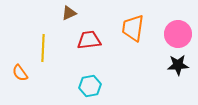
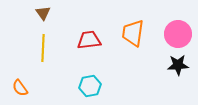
brown triangle: moved 26 px left; rotated 42 degrees counterclockwise
orange trapezoid: moved 5 px down
orange semicircle: moved 15 px down
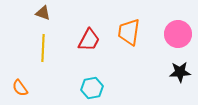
brown triangle: rotated 35 degrees counterclockwise
orange trapezoid: moved 4 px left, 1 px up
red trapezoid: rotated 125 degrees clockwise
black star: moved 2 px right, 7 px down
cyan hexagon: moved 2 px right, 2 px down
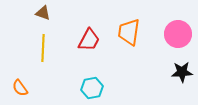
black star: moved 2 px right
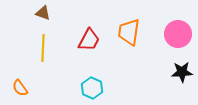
cyan hexagon: rotated 25 degrees counterclockwise
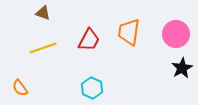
pink circle: moved 2 px left
yellow line: rotated 68 degrees clockwise
black star: moved 4 px up; rotated 25 degrees counterclockwise
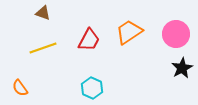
orange trapezoid: rotated 48 degrees clockwise
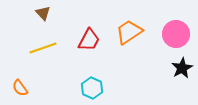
brown triangle: rotated 28 degrees clockwise
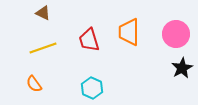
brown triangle: rotated 21 degrees counterclockwise
orange trapezoid: rotated 56 degrees counterclockwise
red trapezoid: rotated 135 degrees clockwise
orange semicircle: moved 14 px right, 4 px up
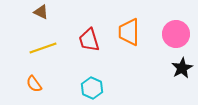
brown triangle: moved 2 px left, 1 px up
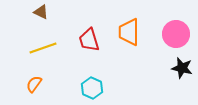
black star: rotated 30 degrees counterclockwise
orange semicircle: rotated 72 degrees clockwise
